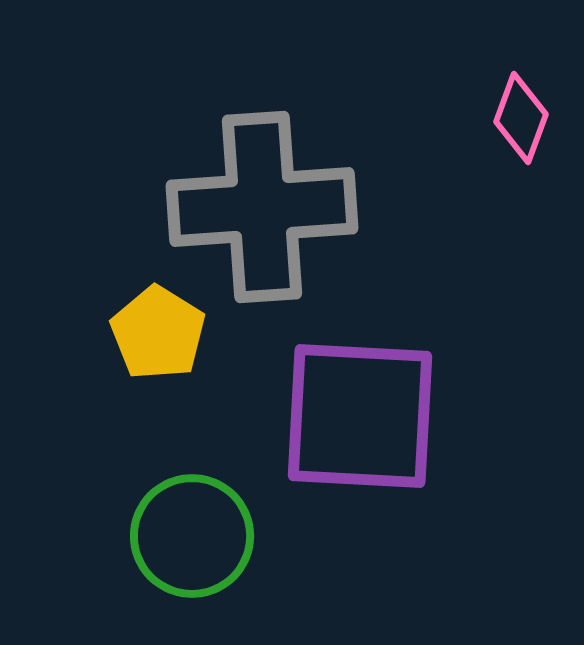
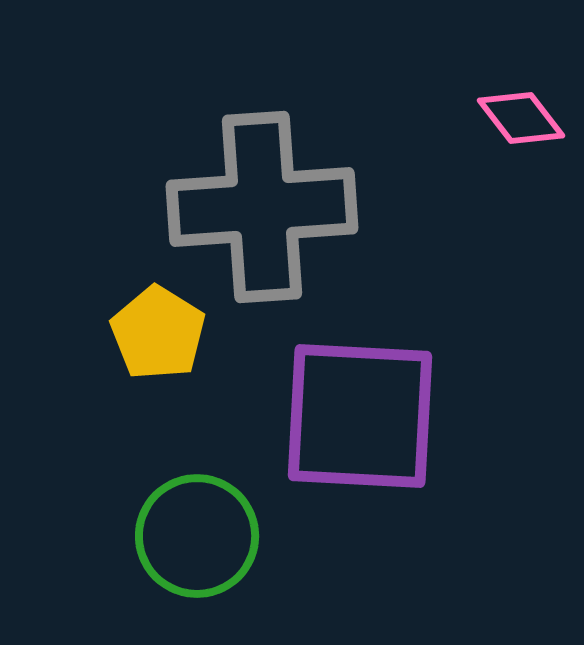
pink diamond: rotated 58 degrees counterclockwise
green circle: moved 5 px right
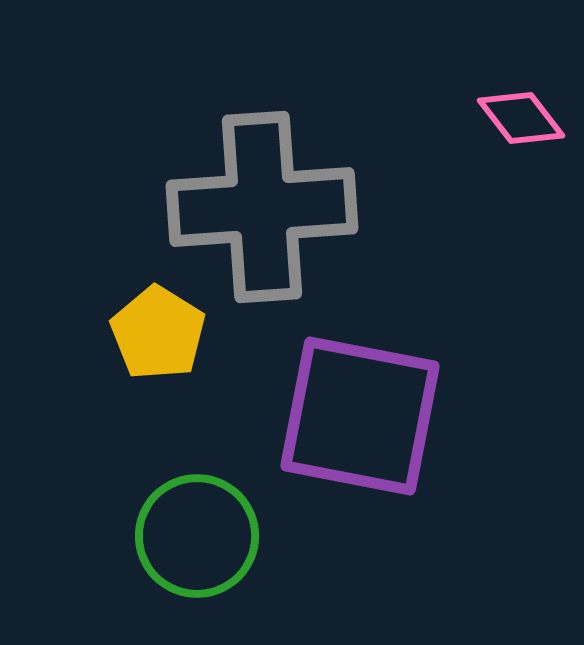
purple square: rotated 8 degrees clockwise
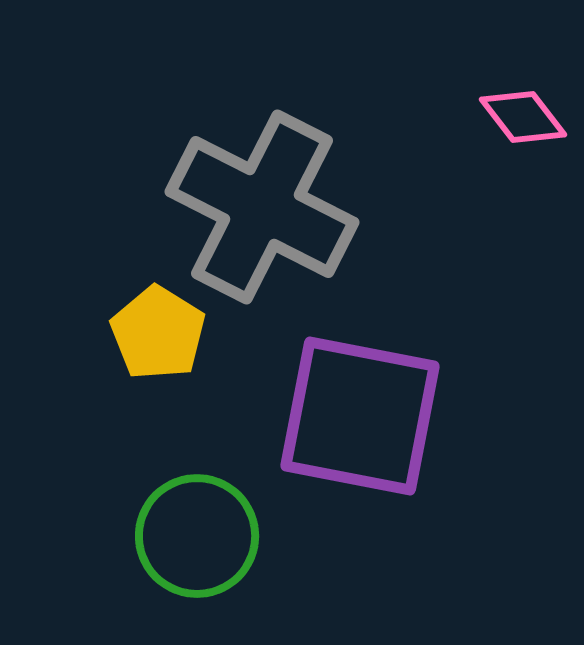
pink diamond: moved 2 px right, 1 px up
gray cross: rotated 31 degrees clockwise
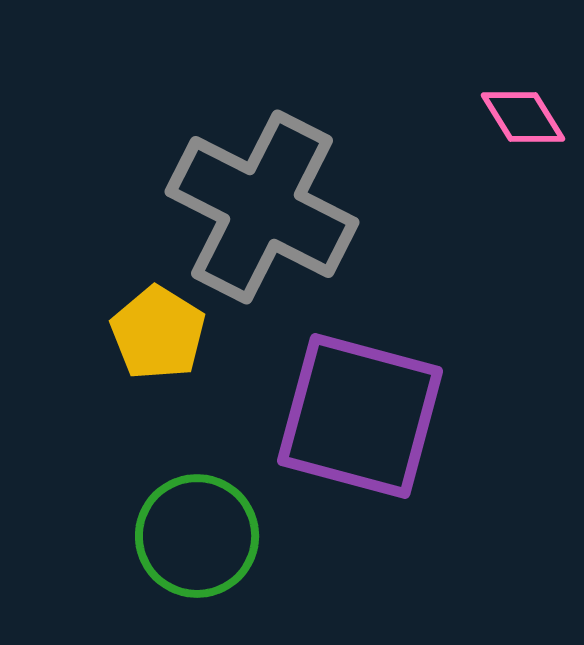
pink diamond: rotated 6 degrees clockwise
purple square: rotated 4 degrees clockwise
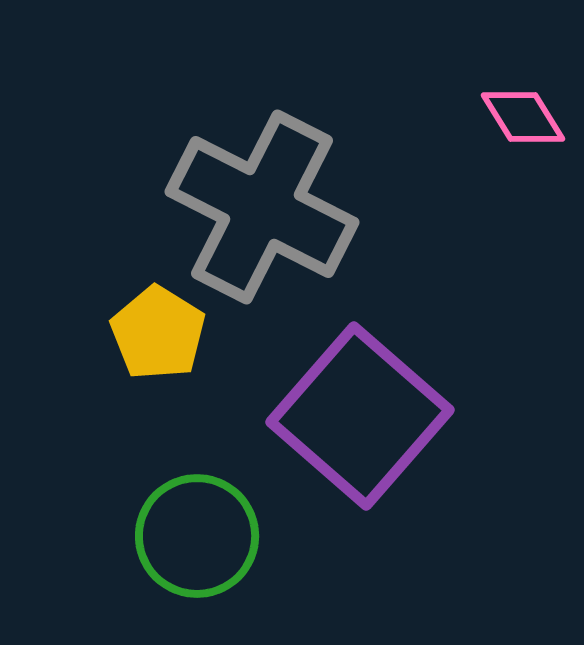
purple square: rotated 26 degrees clockwise
